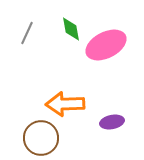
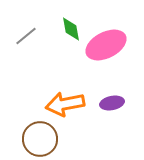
gray line: moved 1 px left, 3 px down; rotated 25 degrees clockwise
orange arrow: rotated 9 degrees counterclockwise
purple ellipse: moved 19 px up
brown circle: moved 1 px left, 1 px down
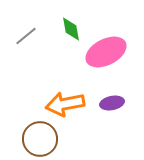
pink ellipse: moved 7 px down
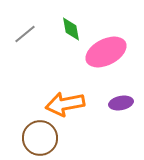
gray line: moved 1 px left, 2 px up
purple ellipse: moved 9 px right
brown circle: moved 1 px up
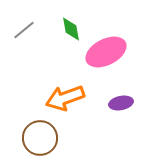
gray line: moved 1 px left, 4 px up
orange arrow: moved 6 px up; rotated 9 degrees counterclockwise
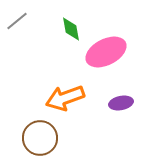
gray line: moved 7 px left, 9 px up
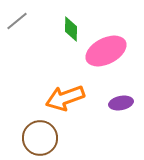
green diamond: rotated 10 degrees clockwise
pink ellipse: moved 1 px up
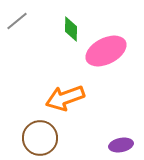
purple ellipse: moved 42 px down
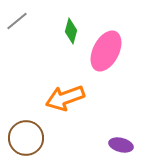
green diamond: moved 2 px down; rotated 15 degrees clockwise
pink ellipse: rotated 36 degrees counterclockwise
brown circle: moved 14 px left
purple ellipse: rotated 25 degrees clockwise
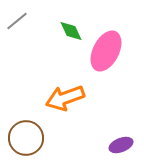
green diamond: rotated 40 degrees counterclockwise
purple ellipse: rotated 35 degrees counterclockwise
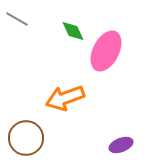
gray line: moved 2 px up; rotated 70 degrees clockwise
green diamond: moved 2 px right
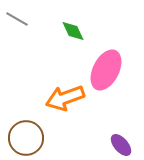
pink ellipse: moved 19 px down
purple ellipse: rotated 70 degrees clockwise
